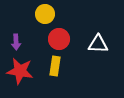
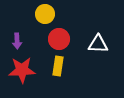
purple arrow: moved 1 px right, 1 px up
yellow rectangle: moved 3 px right
red star: moved 2 px right, 1 px up; rotated 12 degrees counterclockwise
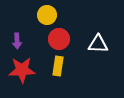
yellow circle: moved 2 px right, 1 px down
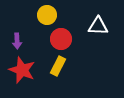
red circle: moved 2 px right
white triangle: moved 18 px up
yellow rectangle: rotated 18 degrees clockwise
red star: rotated 24 degrees clockwise
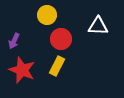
purple arrow: moved 3 px left; rotated 28 degrees clockwise
yellow rectangle: moved 1 px left
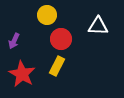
red star: moved 4 px down; rotated 8 degrees clockwise
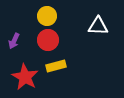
yellow circle: moved 1 px down
red circle: moved 13 px left, 1 px down
yellow rectangle: moved 1 px left; rotated 48 degrees clockwise
red star: moved 3 px right, 3 px down
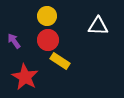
purple arrow: rotated 119 degrees clockwise
yellow rectangle: moved 4 px right, 5 px up; rotated 48 degrees clockwise
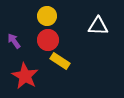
red star: moved 1 px up
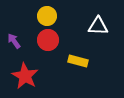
yellow rectangle: moved 18 px right; rotated 18 degrees counterclockwise
